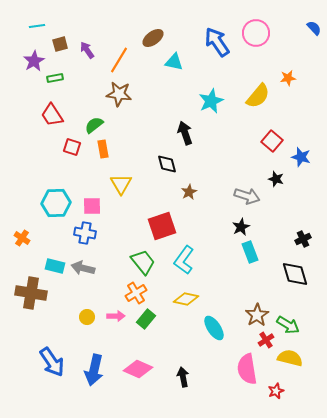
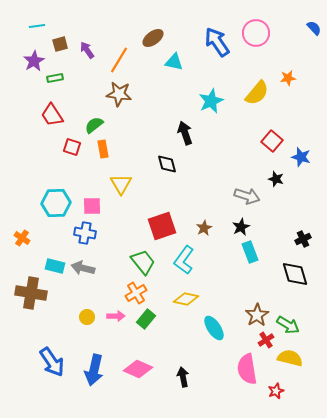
yellow semicircle at (258, 96): moved 1 px left, 3 px up
brown star at (189, 192): moved 15 px right, 36 px down
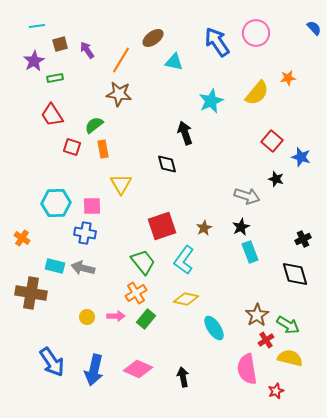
orange line at (119, 60): moved 2 px right
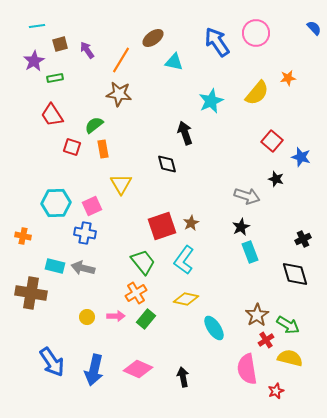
pink square at (92, 206): rotated 24 degrees counterclockwise
brown star at (204, 228): moved 13 px left, 5 px up
orange cross at (22, 238): moved 1 px right, 2 px up; rotated 21 degrees counterclockwise
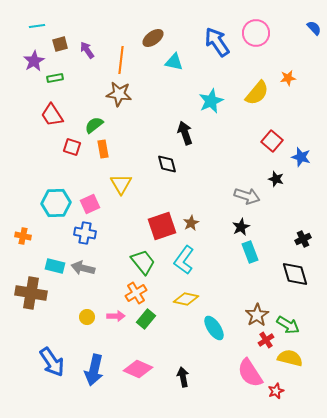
orange line at (121, 60): rotated 24 degrees counterclockwise
pink square at (92, 206): moved 2 px left, 2 px up
pink semicircle at (247, 369): moved 3 px right, 4 px down; rotated 24 degrees counterclockwise
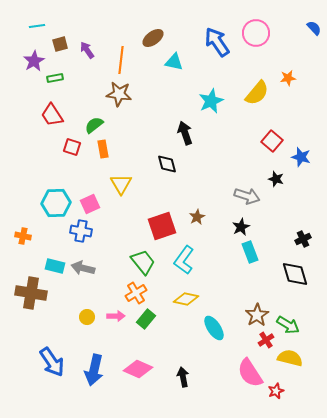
brown star at (191, 223): moved 6 px right, 6 px up
blue cross at (85, 233): moved 4 px left, 2 px up
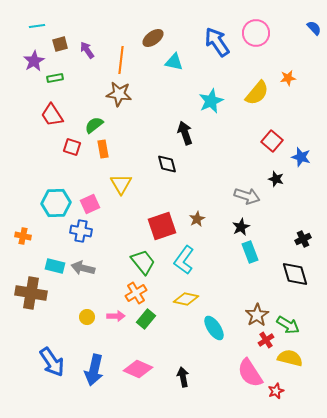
brown star at (197, 217): moved 2 px down
